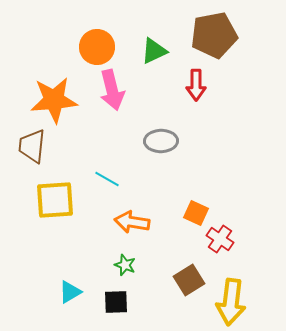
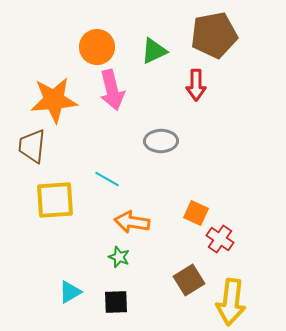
green star: moved 6 px left, 8 px up
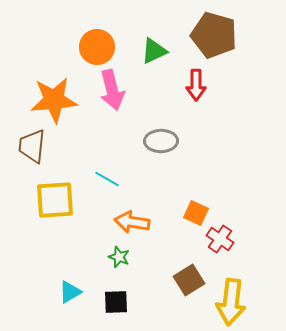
brown pentagon: rotated 27 degrees clockwise
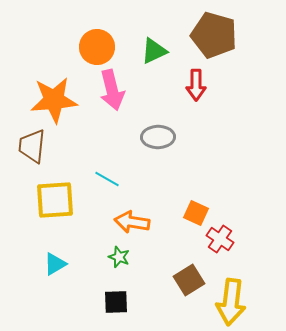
gray ellipse: moved 3 px left, 4 px up
cyan triangle: moved 15 px left, 28 px up
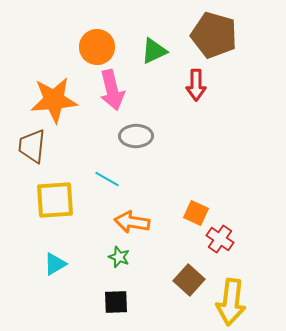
gray ellipse: moved 22 px left, 1 px up
brown square: rotated 16 degrees counterclockwise
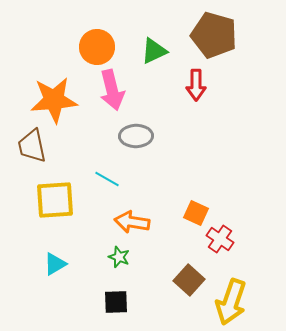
brown trapezoid: rotated 18 degrees counterclockwise
yellow arrow: rotated 12 degrees clockwise
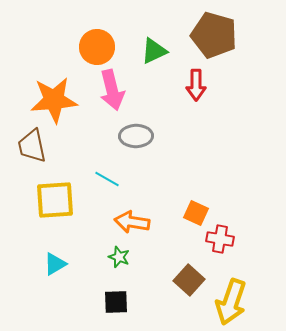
red cross: rotated 24 degrees counterclockwise
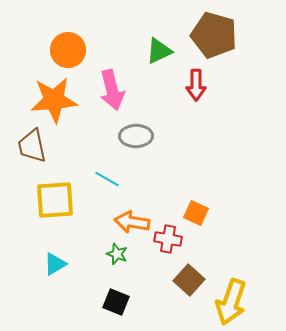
orange circle: moved 29 px left, 3 px down
green triangle: moved 5 px right
red cross: moved 52 px left
green star: moved 2 px left, 3 px up
black square: rotated 24 degrees clockwise
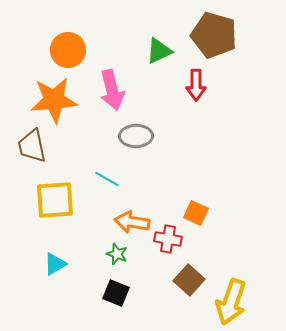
black square: moved 9 px up
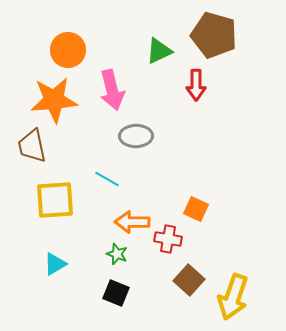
orange square: moved 4 px up
orange arrow: rotated 8 degrees counterclockwise
yellow arrow: moved 2 px right, 5 px up
